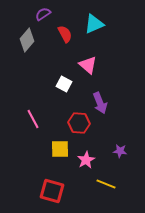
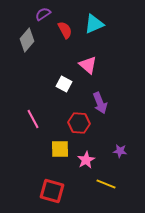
red semicircle: moved 4 px up
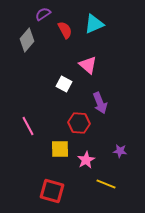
pink line: moved 5 px left, 7 px down
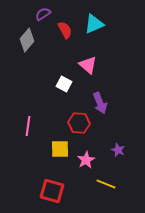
pink line: rotated 36 degrees clockwise
purple star: moved 2 px left, 1 px up; rotated 16 degrees clockwise
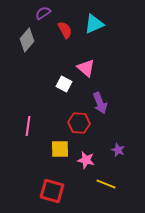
purple semicircle: moved 1 px up
pink triangle: moved 2 px left, 3 px down
pink star: rotated 30 degrees counterclockwise
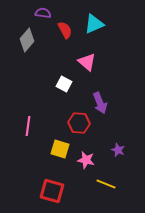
purple semicircle: rotated 42 degrees clockwise
pink triangle: moved 1 px right, 6 px up
yellow square: rotated 18 degrees clockwise
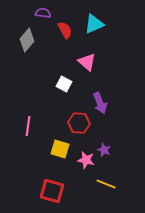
purple star: moved 14 px left
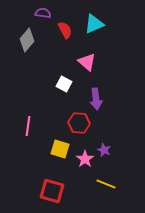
purple arrow: moved 4 px left, 4 px up; rotated 15 degrees clockwise
pink star: moved 1 px left, 1 px up; rotated 24 degrees clockwise
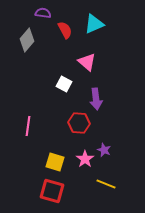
yellow square: moved 5 px left, 13 px down
